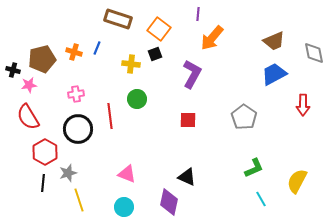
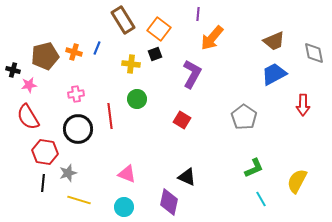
brown rectangle: moved 5 px right, 1 px down; rotated 40 degrees clockwise
brown pentagon: moved 3 px right, 3 px up
red square: moved 6 px left; rotated 30 degrees clockwise
red hexagon: rotated 20 degrees counterclockwise
yellow line: rotated 55 degrees counterclockwise
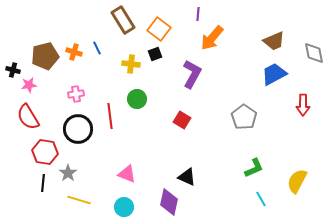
blue line: rotated 48 degrees counterclockwise
gray star: rotated 18 degrees counterclockwise
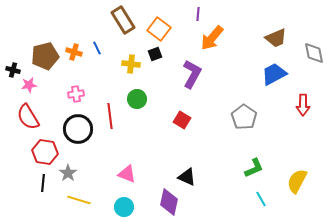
brown trapezoid: moved 2 px right, 3 px up
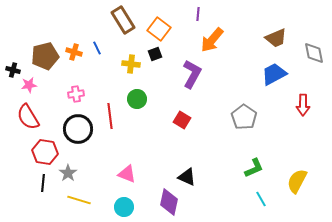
orange arrow: moved 2 px down
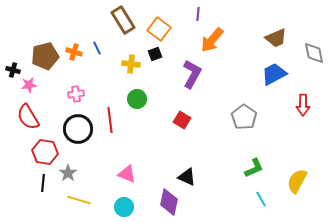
red line: moved 4 px down
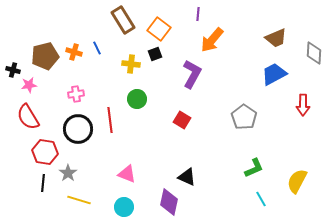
gray diamond: rotated 15 degrees clockwise
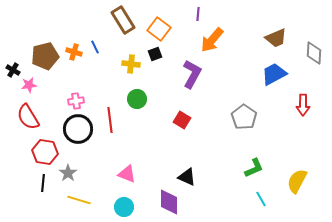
blue line: moved 2 px left, 1 px up
black cross: rotated 16 degrees clockwise
pink cross: moved 7 px down
purple diamond: rotated 12 degrees counterclockwise
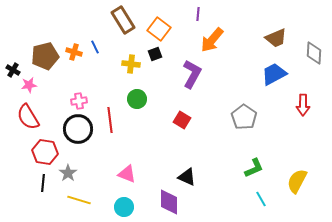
pink cross: moved 3 px right
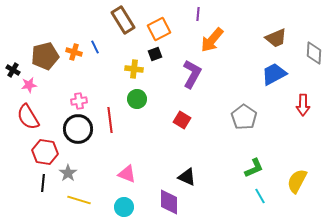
orange square: rotated 25 degrees clockwise
yellow cross: moved 3 px right, 5 px down
cyan line: moved 1 px left, 3 px up
